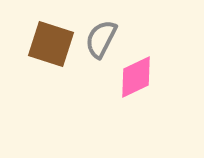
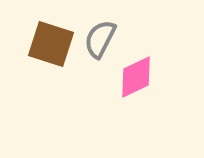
gray semicircle: moved 1 px left
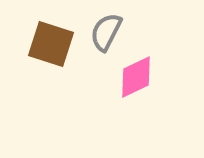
gray semicircle: moved 6 px right, 7 px up
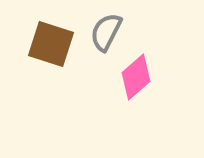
pink diamond: rotated 15 degrees counterclockwise
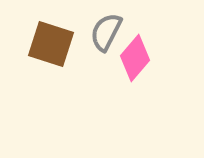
pink diamond: moved 1 px left, 19 px up; rotated 9 degrees counterclockwise
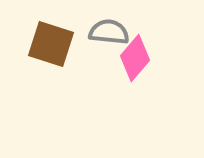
gray semicircle: moved 3 px right; rotated 69 degrees clockwise
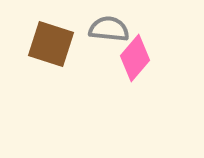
gray semicircle: moved 3 px up
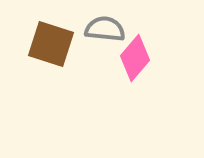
gray semicircle: moved 4 px left
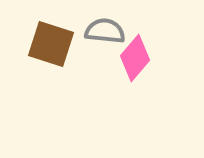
gray semicircle: moved 2 px down
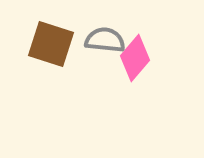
gray semicircle: moved 9 px down
